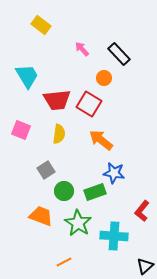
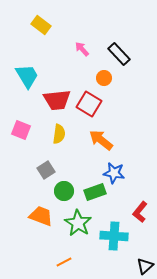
red L-shape: moved 2 px left, 1 px down
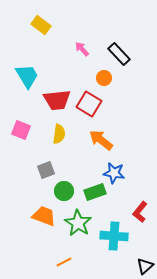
gray square: rotated 12 degrees clockwise
orange trapezoid: moved 3 px right
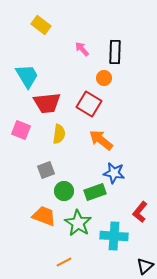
black rectangle: moved 4 px left, 2 px up; rotated 45 degrees clockwise
red trapezoid: moved 10 px left, 3 px down
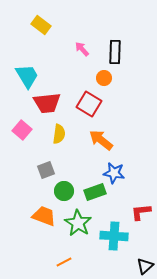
pink square: moved 1 px right; rotated 18 degrees clockwise
red L-shape: moved 1 px right; rotated 45 degrees clockwise
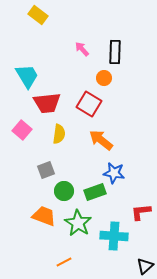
yellow rectangle: moved 3 px left, 10 px up
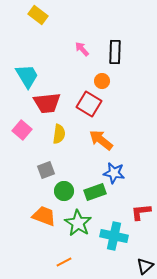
orange circle: moved 2 px left, 3 px down
cyan cross: rotated 8 degrees clockwise
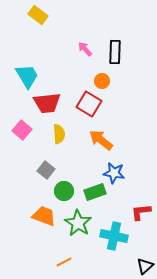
pink arrow: moved 3 px right
yellow semicircle: rotated 12 degrees counterclockwise
gray square: rotated 30 degrees counterclockwise
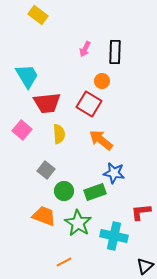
pink arrow: rotated 112 degrees counterclockwise
